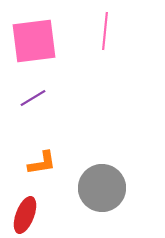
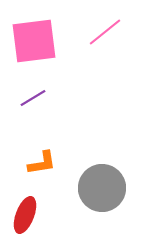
pink line: moved 1 px down; rotated 45 degrees clockwise
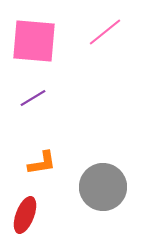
pink square: rotated 12 degrees clockwise
gray circle: moved 1 px right, 1 px up
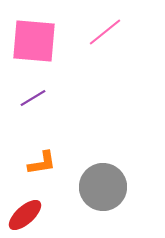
red ellipse: rotated 27 degrees clockwise
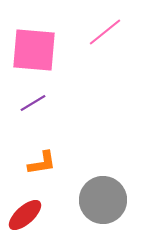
pink square: moved 9 px down
purple line: moved 5 px down
gray circle: moved 13 px down
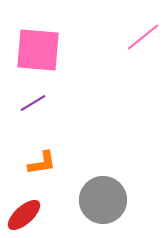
pink line: moved 38 px right, 5 px down
pink square: moved 4 px right
red ellipse: moved 1 px left
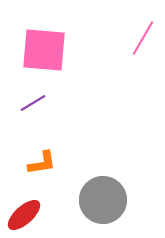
pink line: moved 1 px down; rotated 21 degrees counterclockwise
pink square: moved 6 px right
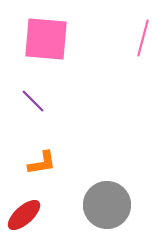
pink line: rotated 15 degrees counterclockwise
pink square: moved 2 px right, 11 px up
purple line: moved 2 px up; rotated 76 degrees clockwise
gray circle: moved 4 px right, 5 px down
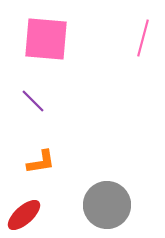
orange L-shape: moved 1 px left, 1 px up
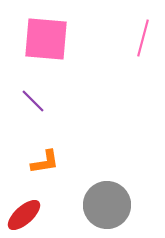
orange L-shape: moved 4 px right
